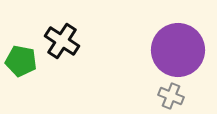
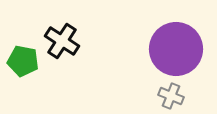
purple circle: moved 2 px left, 1 px up
green pentagon: moved 2 px right
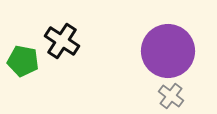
purple circle: moved 8 px left, 2 px down
gray cross: rotated 15 degrees clockwise
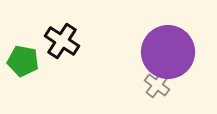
purple circle: moved 1 px down
gray cross: moved 14 px left, 11 px up
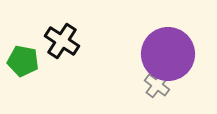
purple circle: moved 2 px down
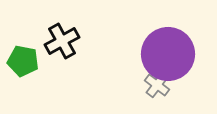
black cross: rotated 28 degrees clockwise
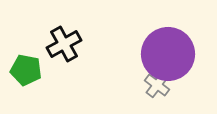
black cross: moved 2 px right, 3 px down
green pentagon: moved 3 px right, 9 px down
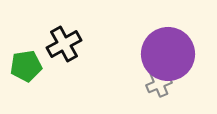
green pentagon: moved 4 px up; rotated 20 degrees counterclockwise
gray cross: moved 2 px right, 1 px up; rotated 30 degrees clockwise
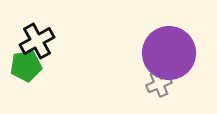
black cross: moved 27 px left, 3 px up
purple circle: moved 1 px right, 1 px up
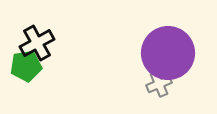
black cross: moved 2 px down
purple circle: moved 1 px left
